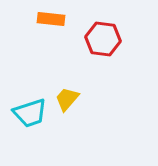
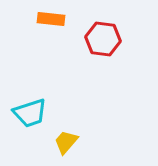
yellow trapezoid: moved 1 px left, 43 px down
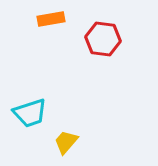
orange rectangle: rotated 16 degrees counterclockwise
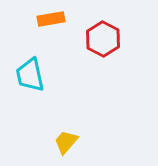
red hexagon: rotated 20 degrees clockwise
cyan trapezoid: moved 38 px up; rotated 96 degrees clockwise
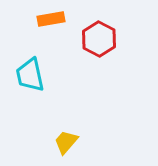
red hexagon: moved 4 px left
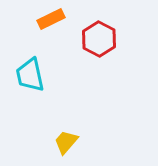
orange rectangle: rotated 16 degrees counterclockwise
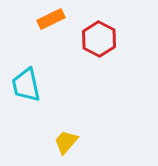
cyan trapezoid: moved 4 px left, 10 px down
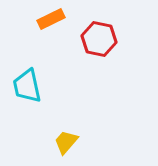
red hexagon: rotated 16 degrees counterclockwise
cyan trapezoid: moved 1 px right, 1 px down
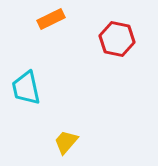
red hexagon: moved 18 px right
cyan trapezoid: moved 1 px left, 2 px down
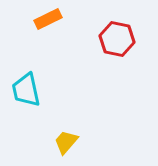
orange rectangle: moved 3 px left
cyan trapezoid: moved 2 px down
